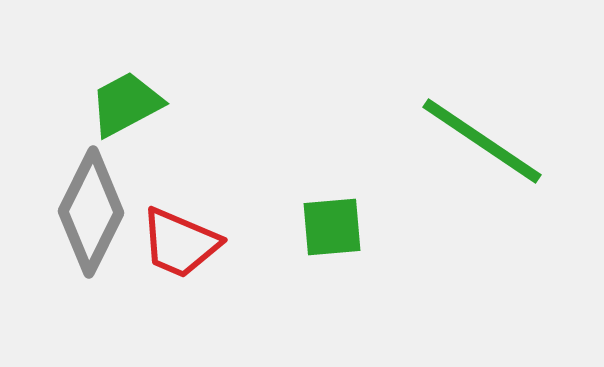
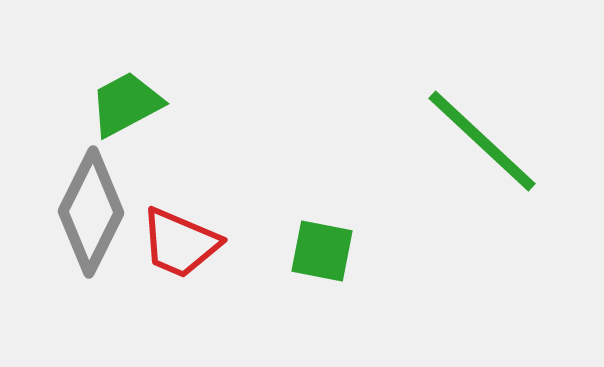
green line: rotated 9 degrees clockwise
green square: moved 10 px left, 24 px down; rotated 16 degrees clockwise
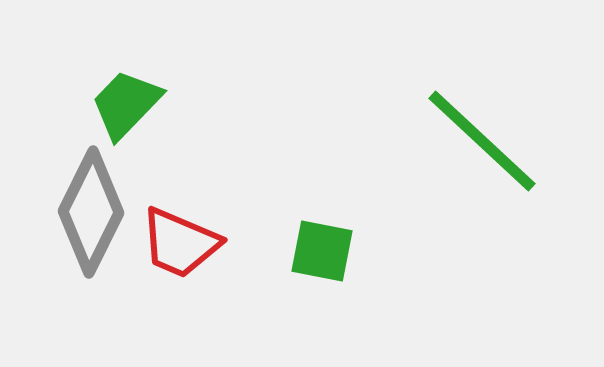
green trapezoid: rotated 18 degrees counterclockwise
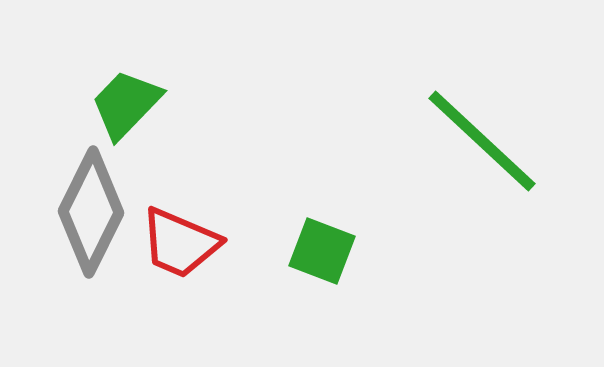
green square: rotated 10 degrees clockwise
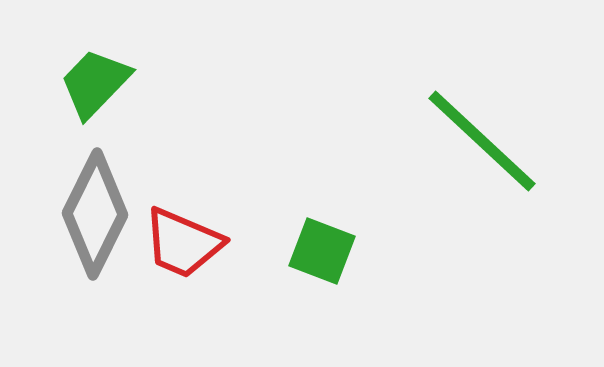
green trapezoid: moved 31 px left, 21 px up
gray diamond: moved 4 px right, 2 px down
red trapezoid: moved 3 px right
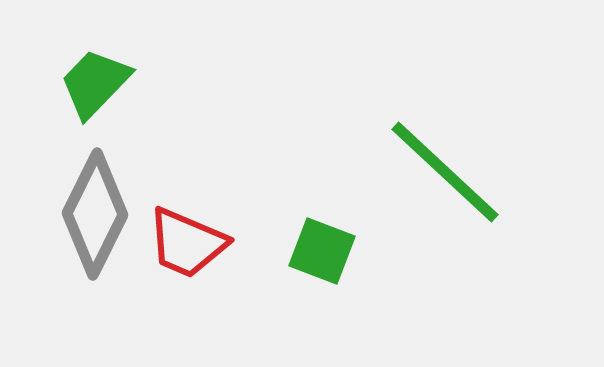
green line: moved 37 px left, 31 px down
red trapezoid: moved 4 px right
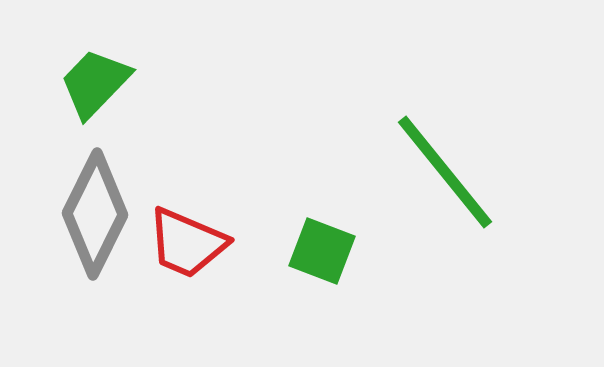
green line: rotated 8 degrees clockwise
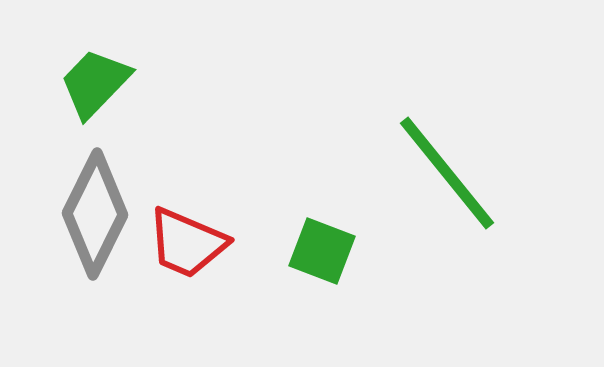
green line: moved 2 px right, 1 px down
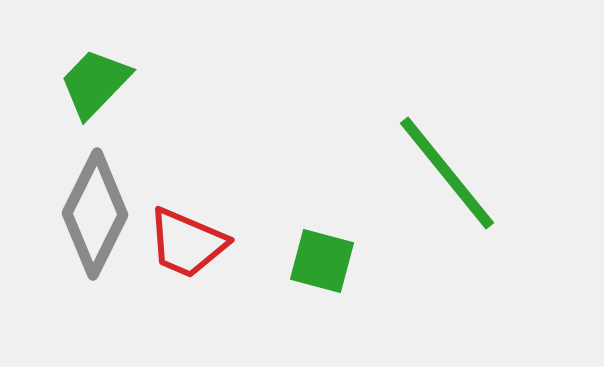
green square: moved 10 px down; rotated 6 degrees counterclockwise
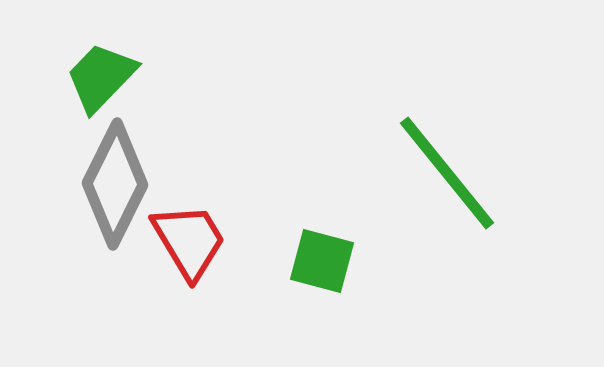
green trapezoid: moved 6 px right, 6 px up
gray diamond: moved 20 px right, 30 px up
red trapezoid: moved 2 px right, 2 px up; rotated 144 degrees counterclockwise
